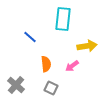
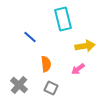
cyan rectangle: rotated 20 degrees counterclockwise
yellow arrow: moved 2 px left
pink arrow: moved 6 px right, 3 px down
gray cross: moved 3 px right
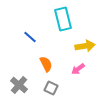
orange semicircle: rotated 21 degrees counterclockwise
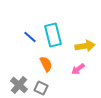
cyan rectangle: moved 10 px left, 16 px down
gray square: moved 10 px left
